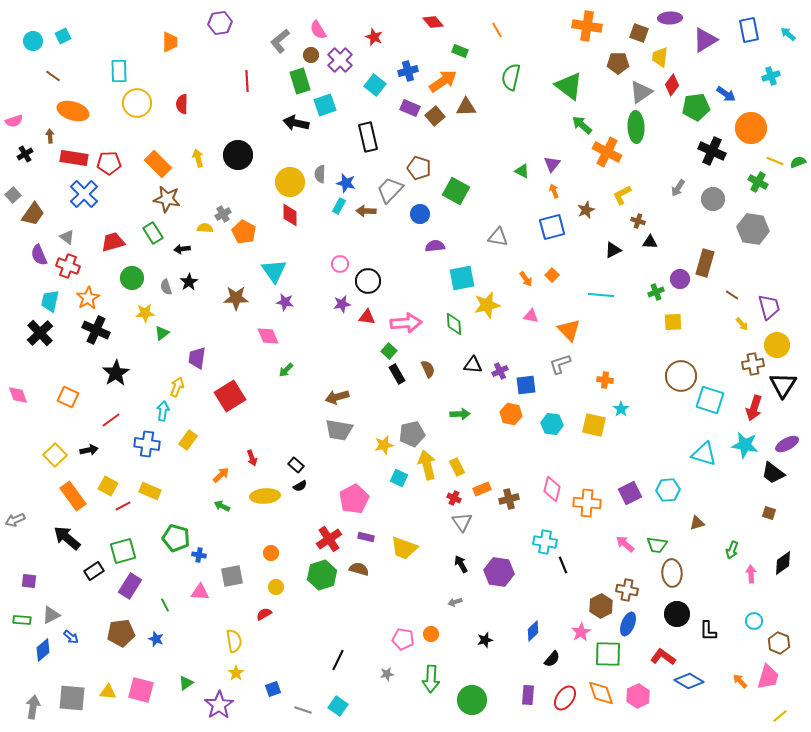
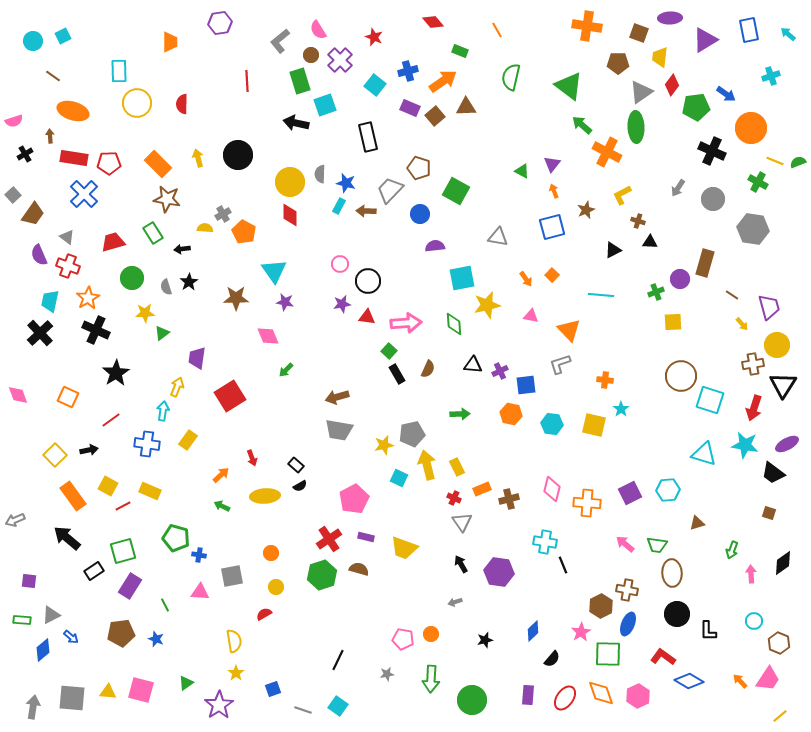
brown semicircle at (428, 369): rotated 48 degrees clockwise
pink trapezoid at (768, 677): moved 2 px down; rotated 16 degrees clockwise
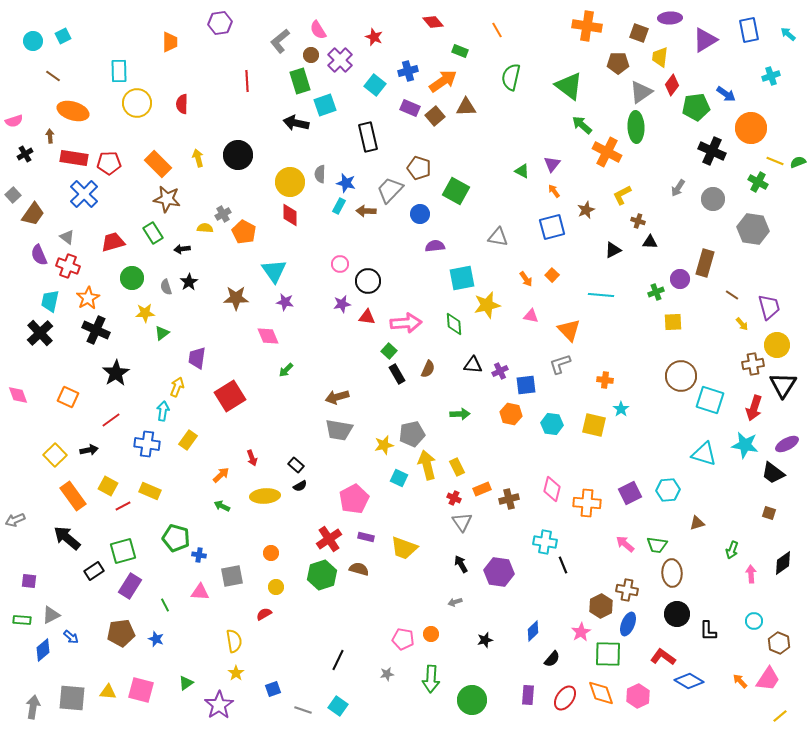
orange arrow at (554, 191): rotated 16 degrees counterclockwise
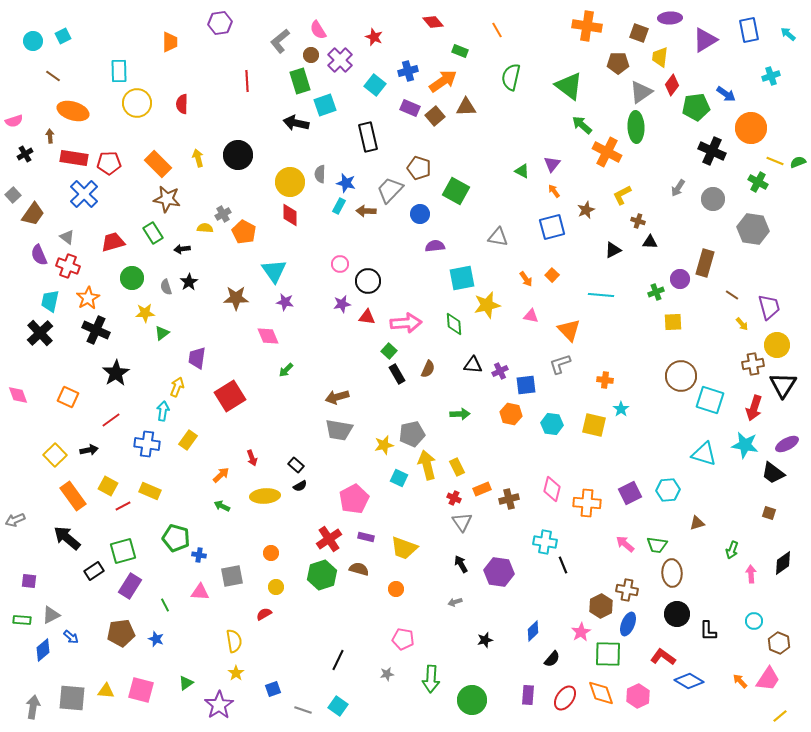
orange circle at (431, 634): moved 35 px left, 45 px up
yellow triangle at (108, 692): moved 2 px left, 1 px up
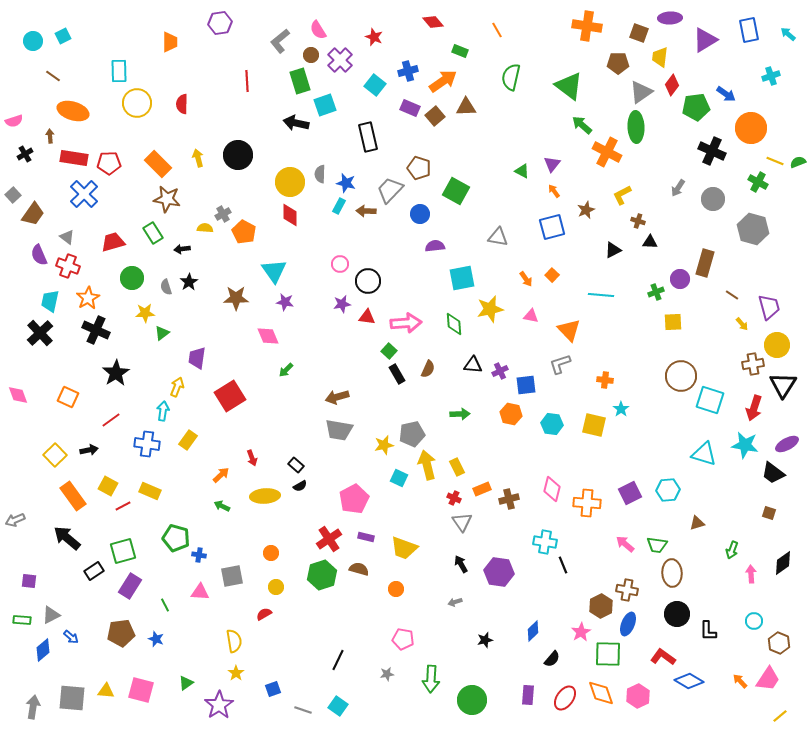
gray hexagon at (753, 229): rotated 8 degrees clockwise
yellow star at (487, 305): moved 3 px right, 4 px down
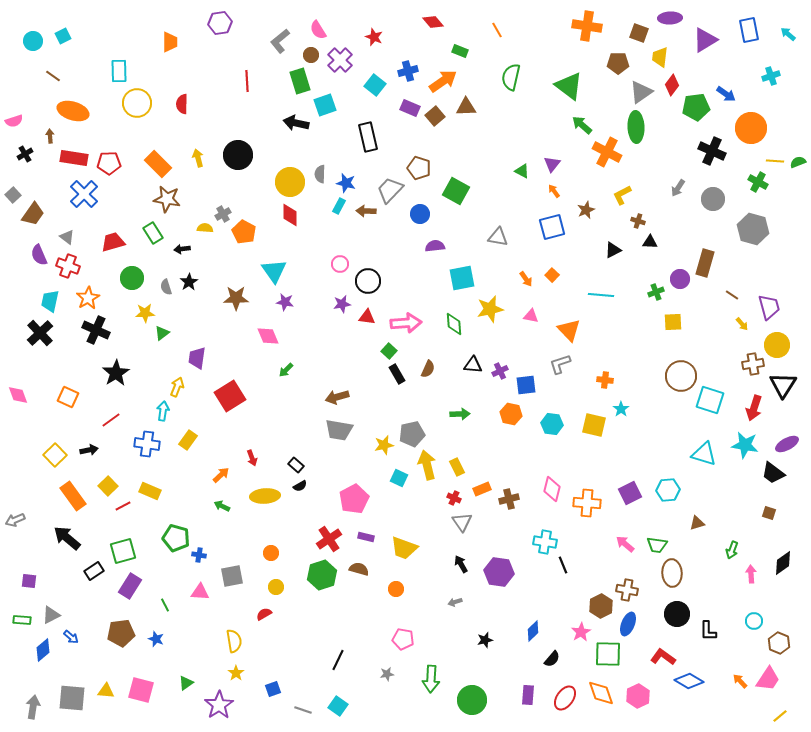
yellow line at (775, 161): rotated 18 degrees counterclockwise
yellow square at (108, 486): rotated 18 degrees clockwise
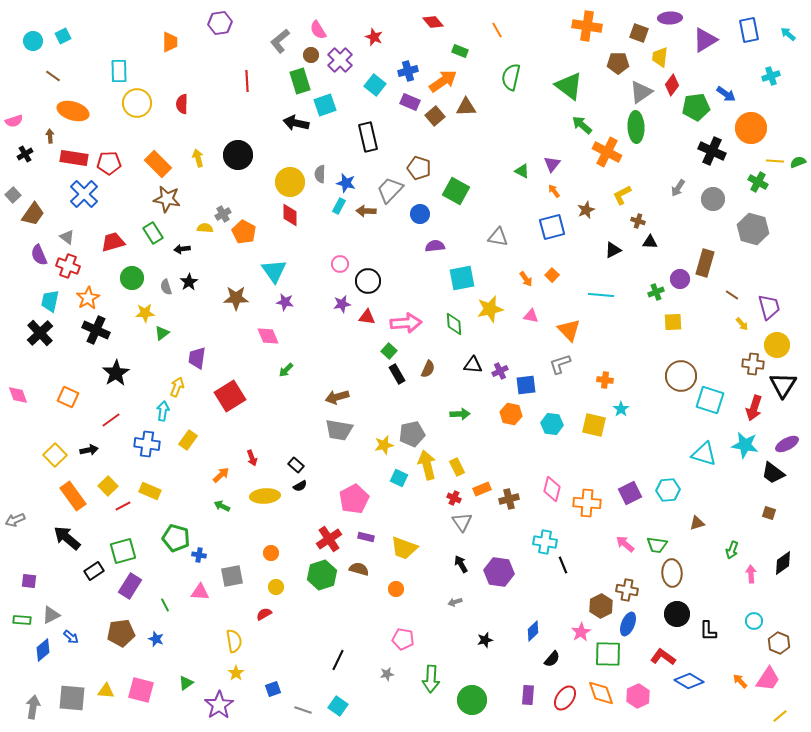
purple rectangle at (410, 108): moved 6 px up
brown cross at (753, 364): rotated 15 degrees clockwise
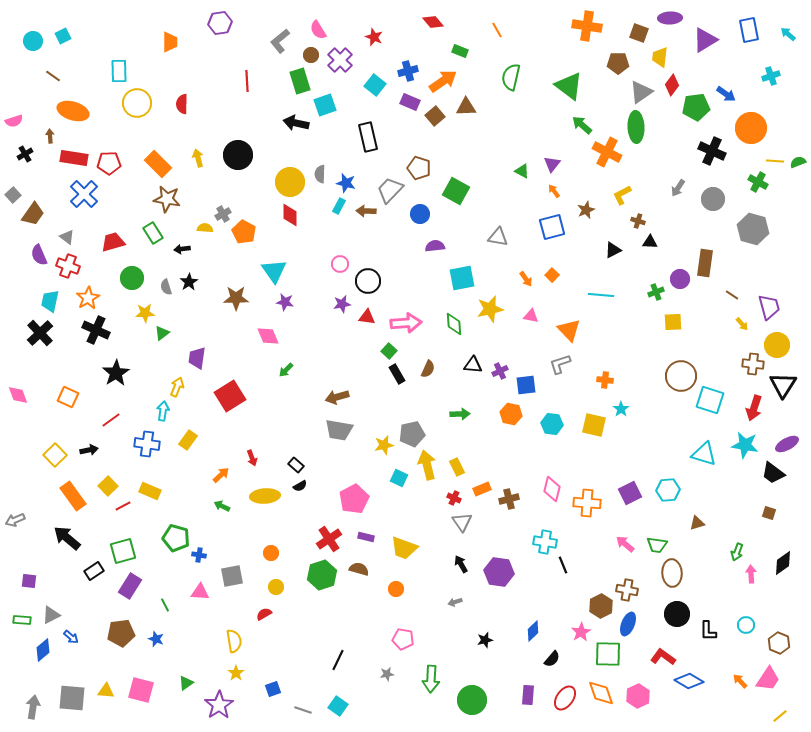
brown rectangle at (705, 263): rotated 8 degrees counterclockwise
green arrow at (732, 550): moved 5 px right, 2 px down
cyan circle at (754, 621): moved 8 px left, 4 px down
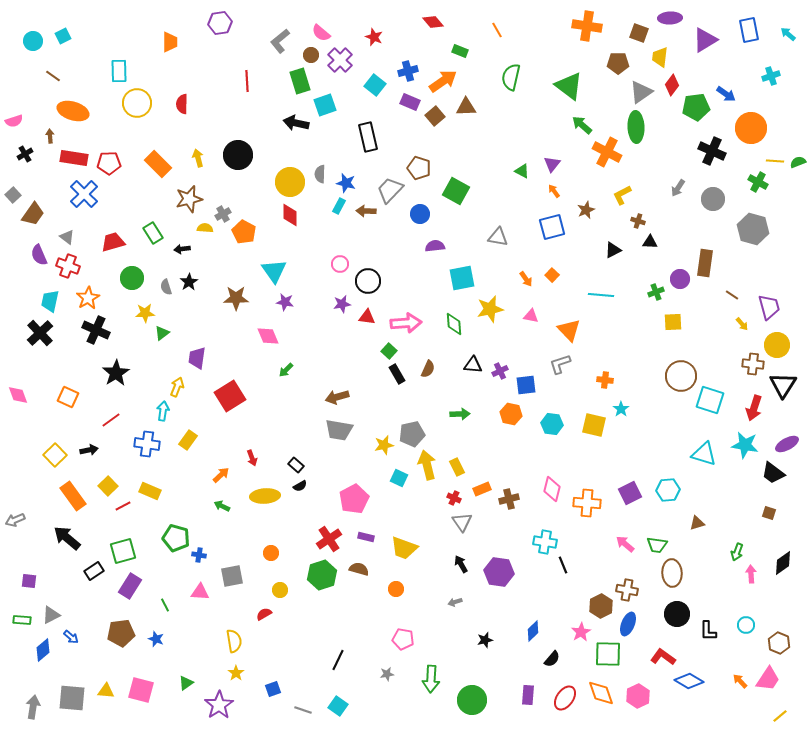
pink semicircle at (318, 30): moved 3 px right, 3 px down; rotated 18 degrees counterclockwise
brown star at (167, 199): moved 22 px right; rotated 24 degrees counterclockwise
yellow circle at (276, 587): moved 4 px right, 3 px down
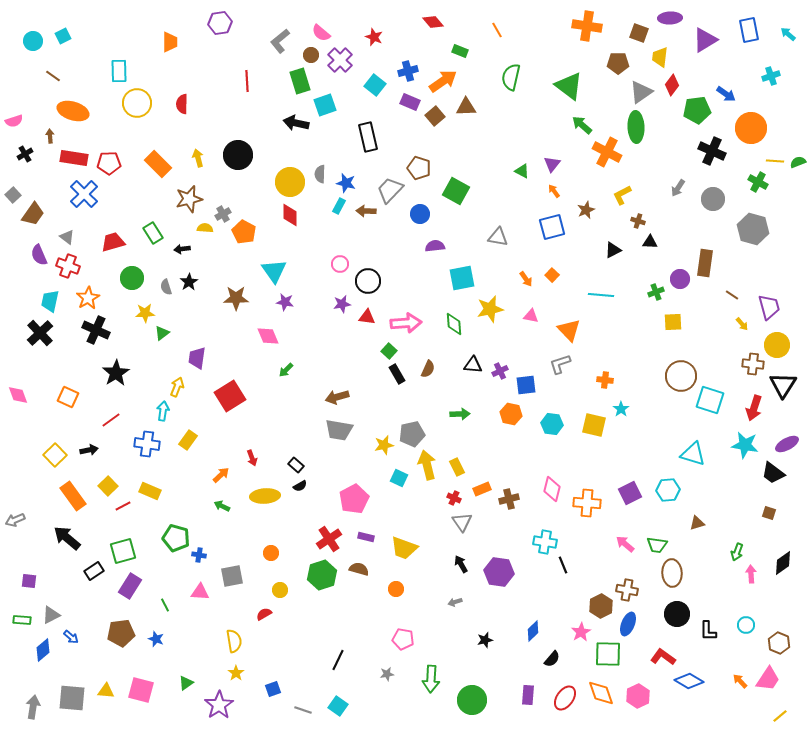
green pentagon at (696, 107): moved 1 px right, 3 px down
cyan triangle at (704, 454): moved 11 px left
